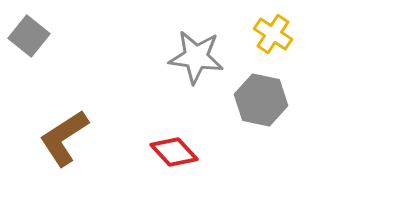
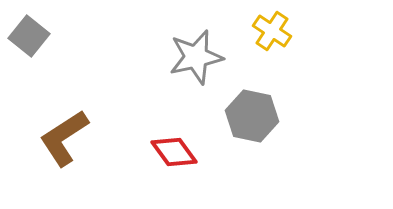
yellow cross: moved 1 px left, 3 px up
gray star: rotated 20 degrees counterclockwise
gray hexagon: moved 9 px left, 16 px down
red diamond: rotated 6 degrees clockwise
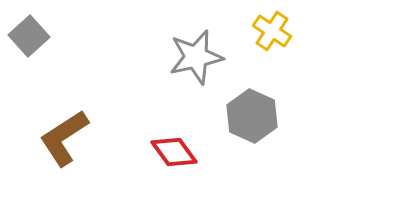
gray square: rotated 9 degrees clockwise
gray hexagon: rotated 12 degrees clockwise
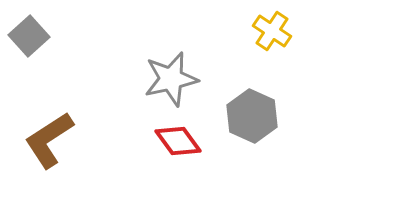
gray star: moved 25 px left, 22 px down
brown L-shape: moved 15 px left, 2 px down
red diamond: moved 4 px right, 11 px up
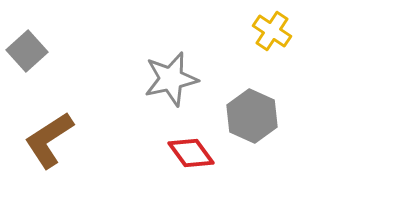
gray square: moved 2 px left, 15 px down
red diamond: moved 13 px right, 12 px down
